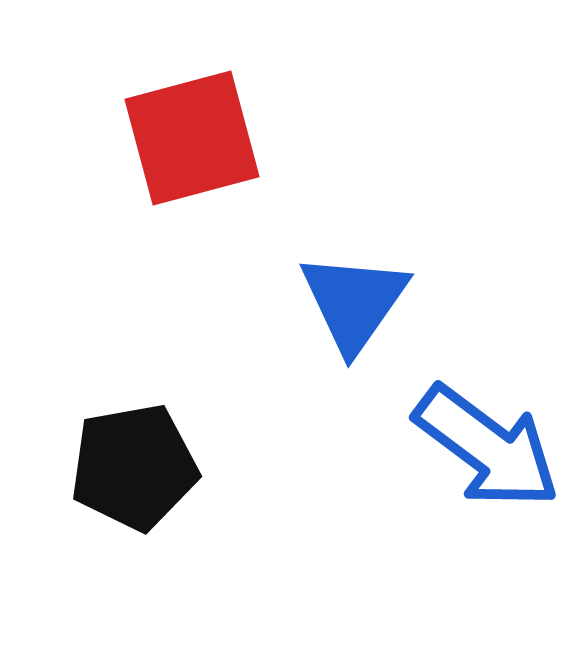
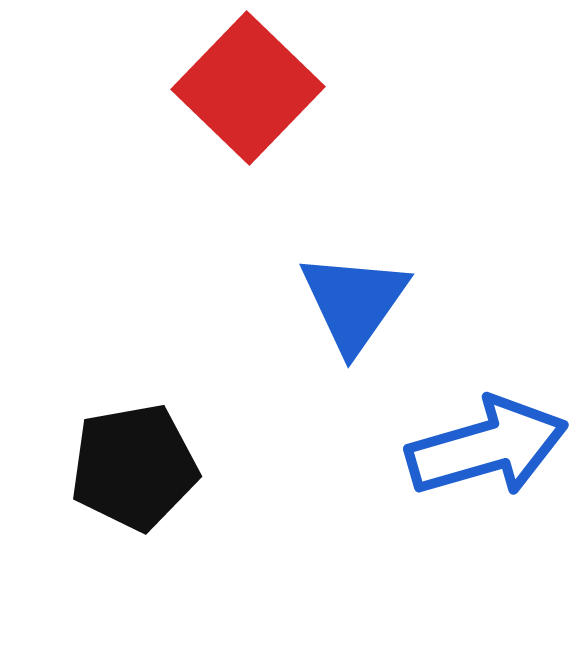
red square: moved 56 px right, 50 px up; rotated 31 degrees counterclockwise
blue arrow: rotated 53 degrees counterclockwise
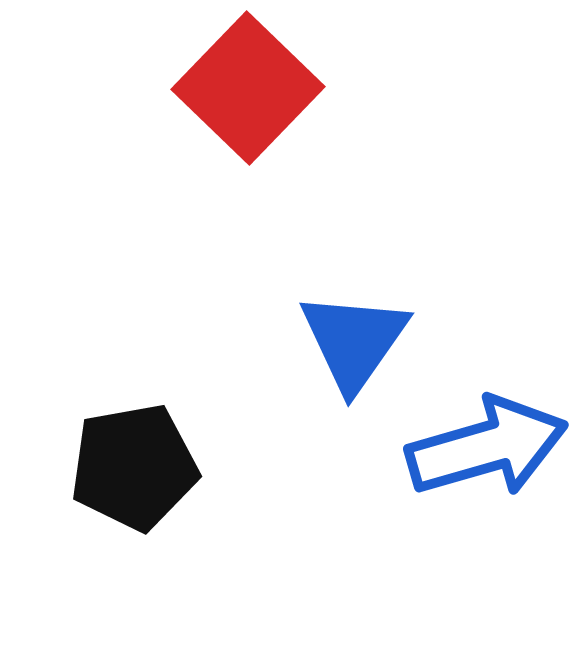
blue triangle: moved 39 px down
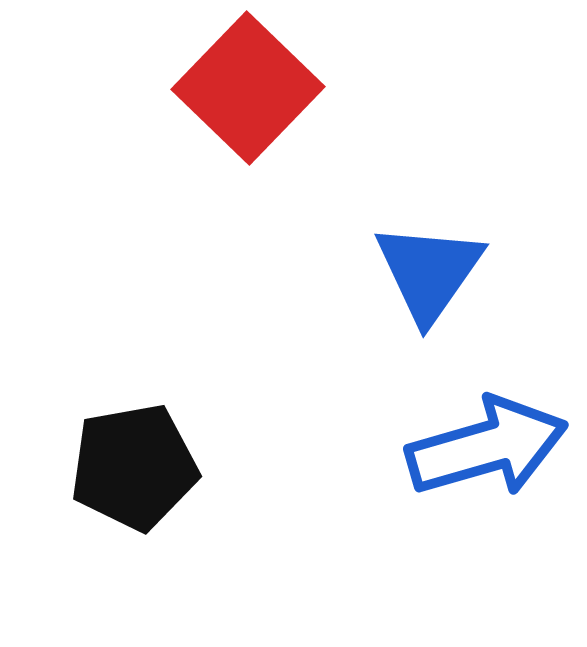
blue triangle: moved 75 px right, 69 px up
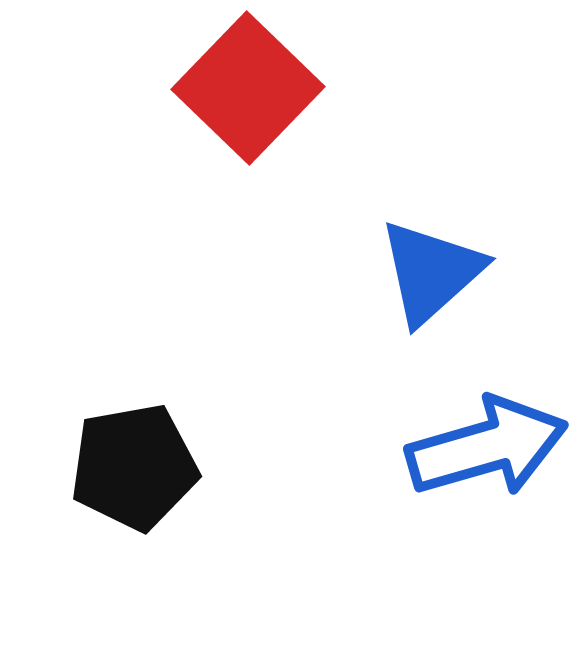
blue triangle: moved 2 px right; rotated 13 degrees clockwise
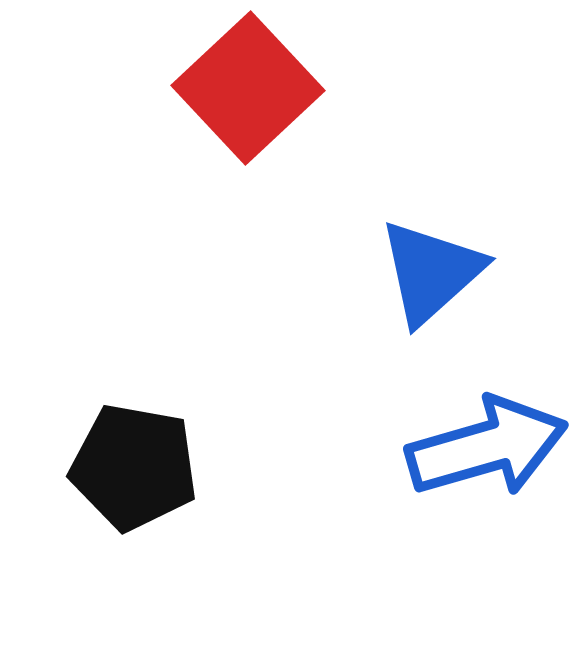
red square: rotated 3 degrees clockwise
black pentagon: rotated 20 degrees clockwise
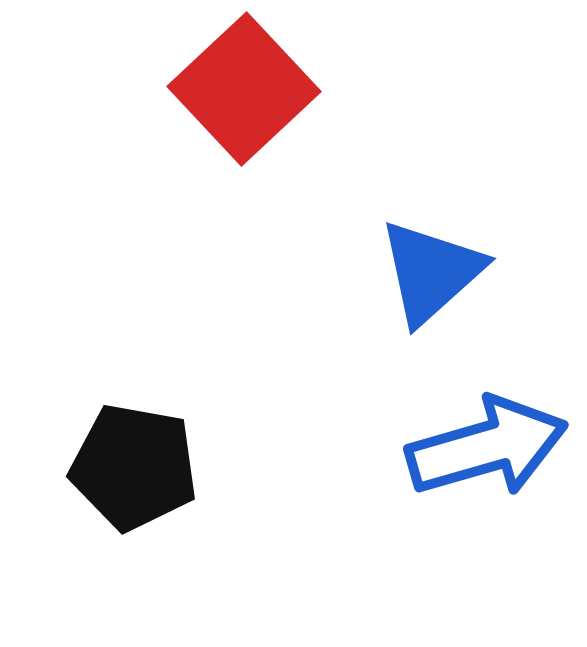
red square: moved 4 px left, 1 px down
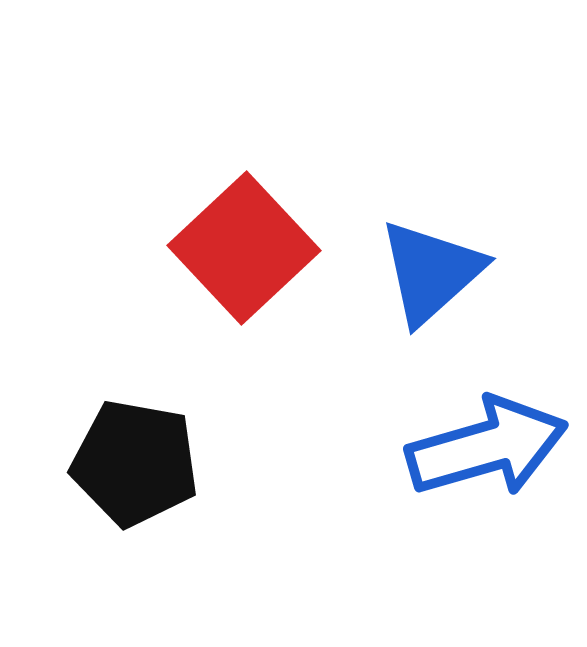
red square: moved 159 px down
black pentagon: moved 1 px right, 4 px up
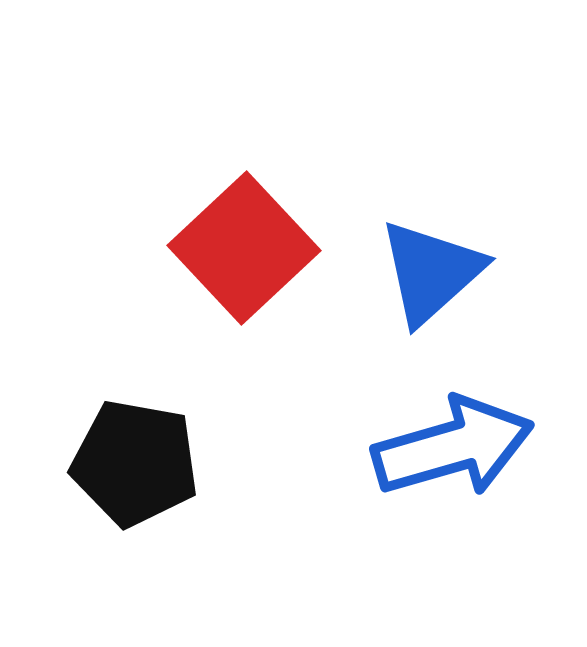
blue arrow: moved 34 px left
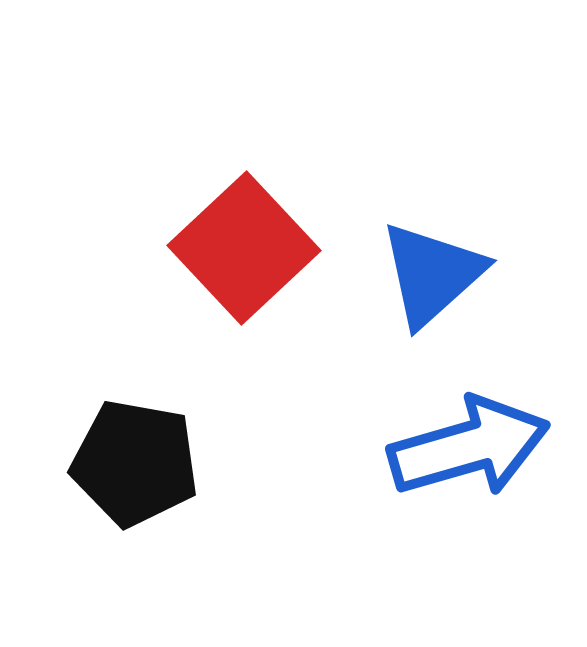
blue triangle: moved 1 px right, 2 px down
blue arrow: moved 16 px right
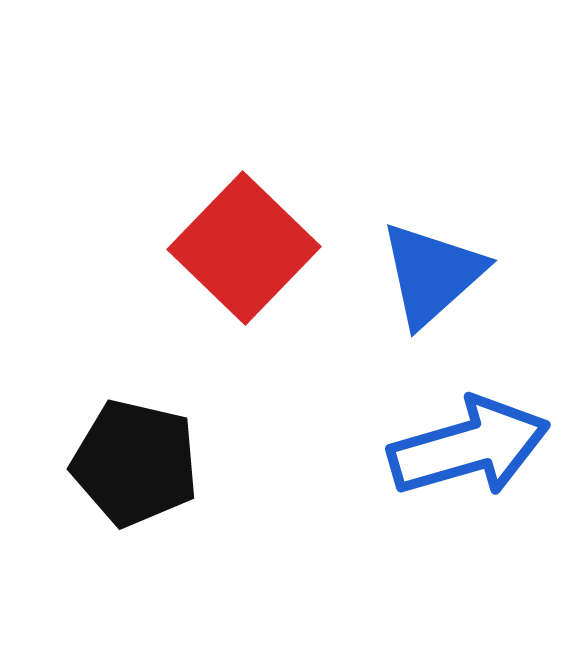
red square: rotated 3 degrees counterclockwise
black pentagon: rotated 3 degrees clockwise
